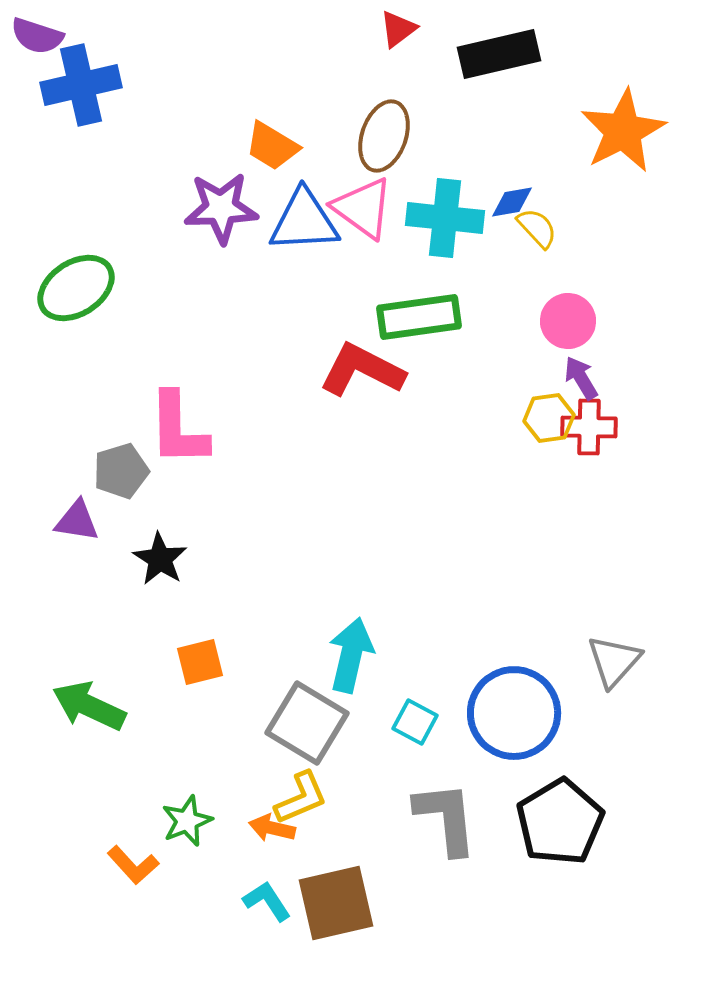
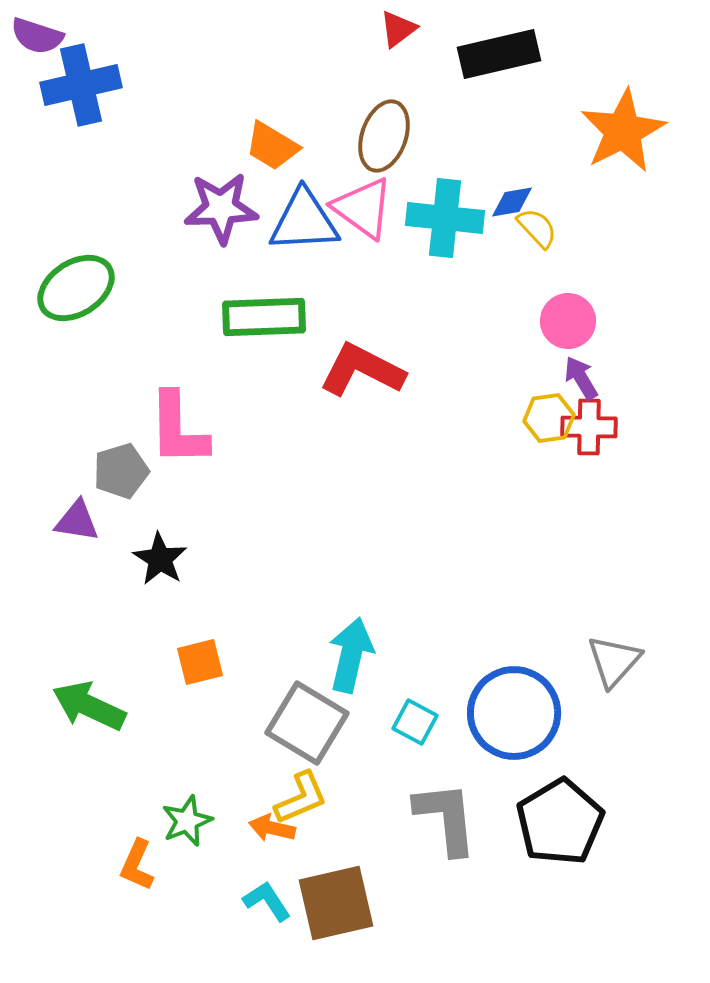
green rectangle: moved 155 px left; rotated 6 degrees clockwise
orange L-shape: moved 4 px right; rotated 66 degrees clockwise
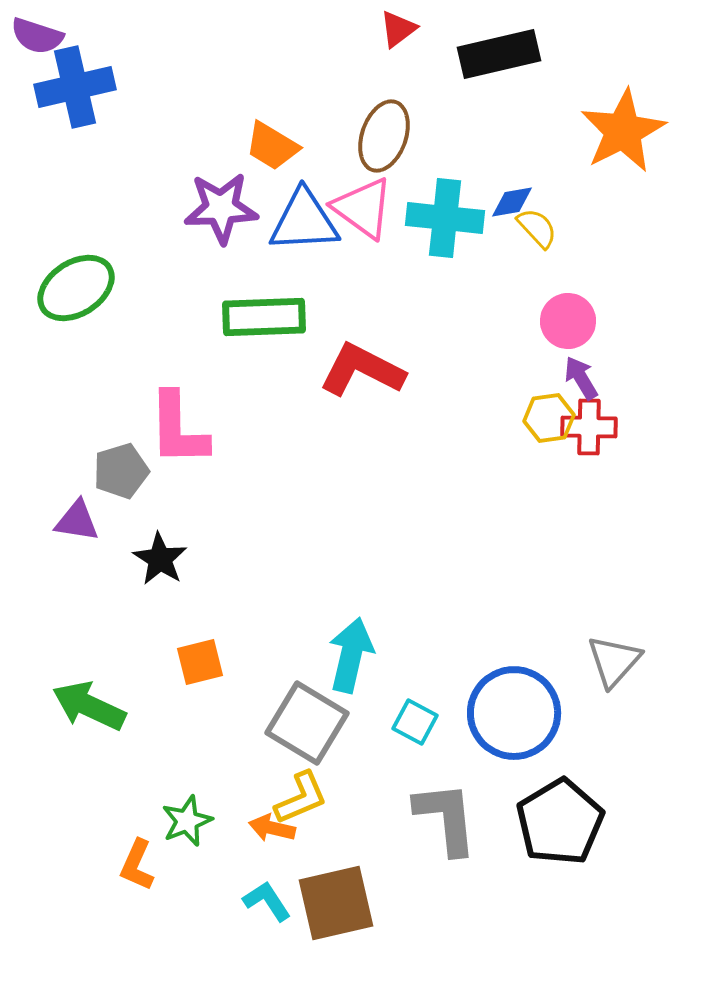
blue cross: moved 6 px left, 2 px down
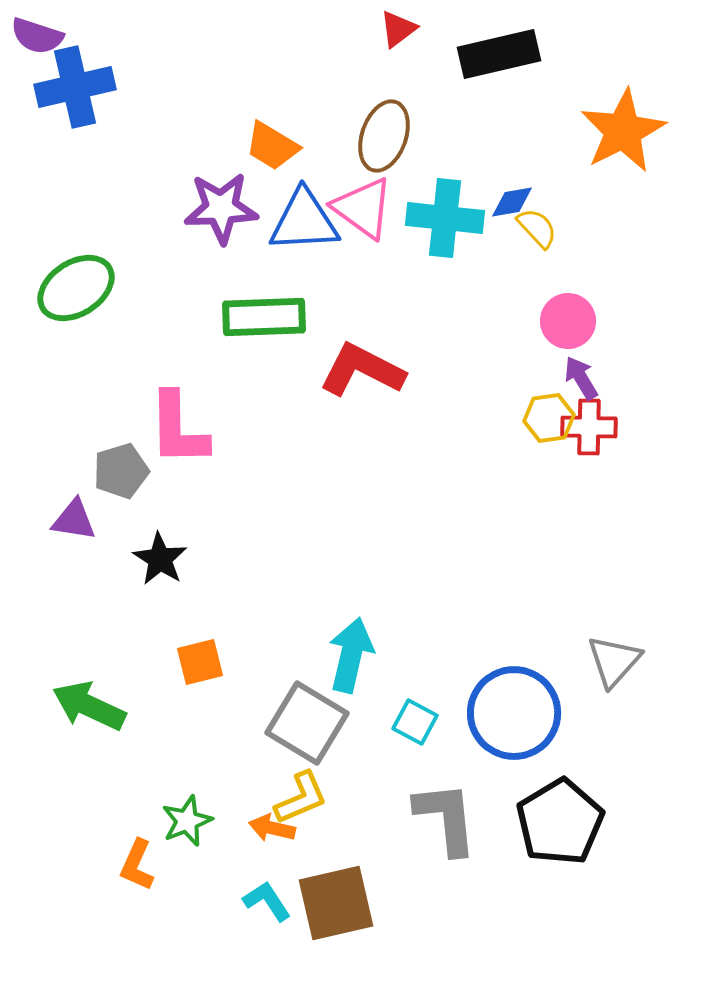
purple triangle: moved 3 px left, 1 px up
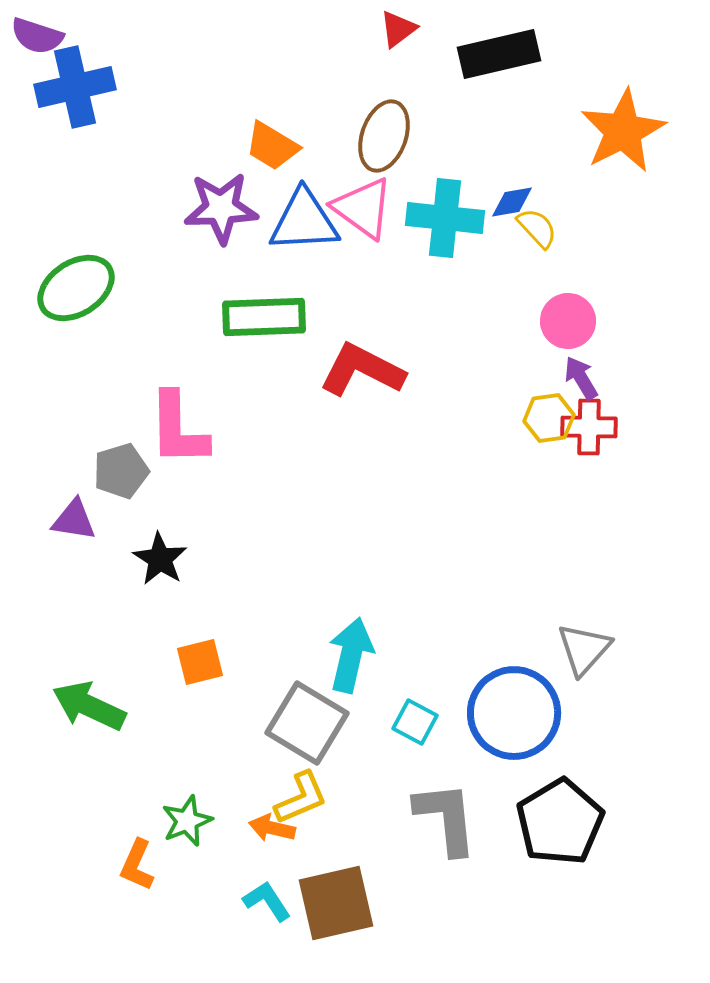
gray triangle: moved 30 px left, 12 px up
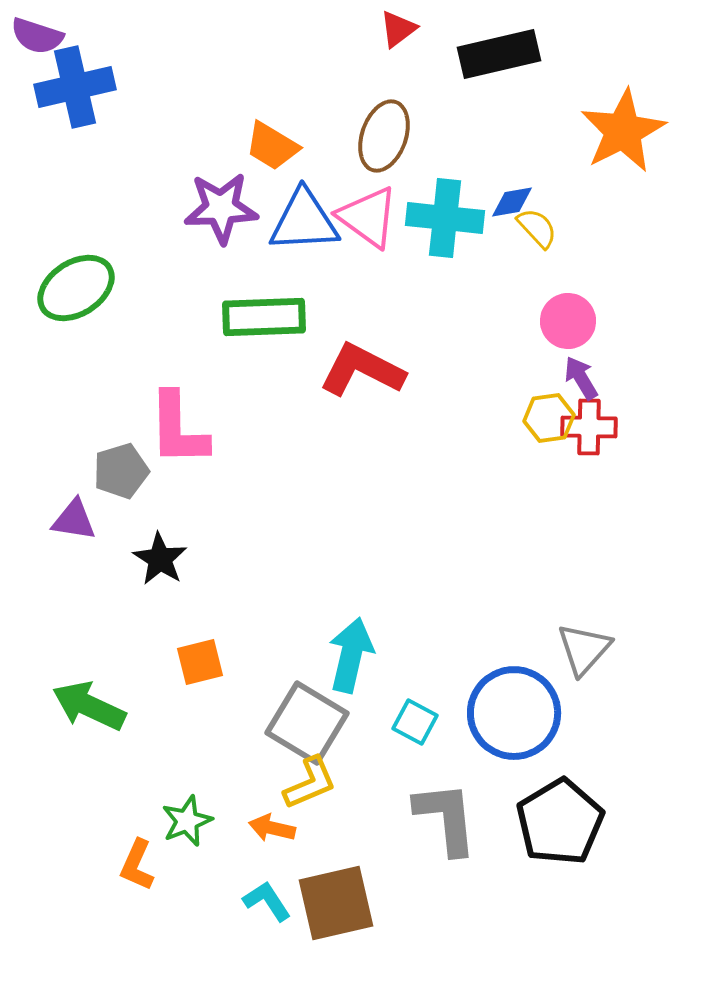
pink triangle: moved 5 px right, 9 px down
yellow L-shape: moved 9 px right, 15 px up
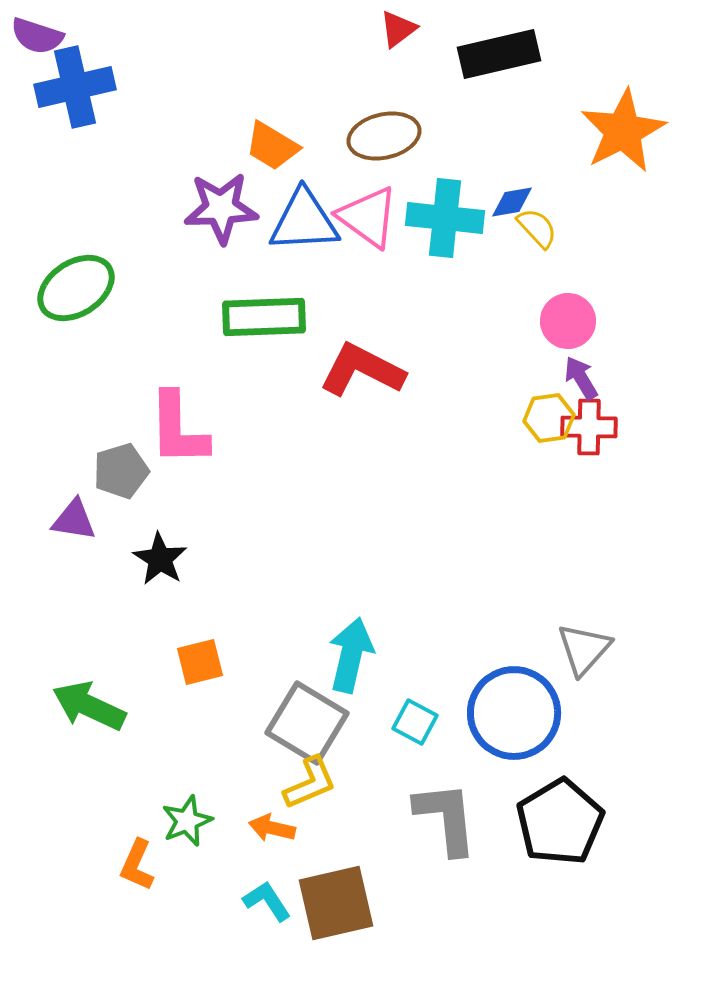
brown ellipse: rotated 58 degrees clockwise
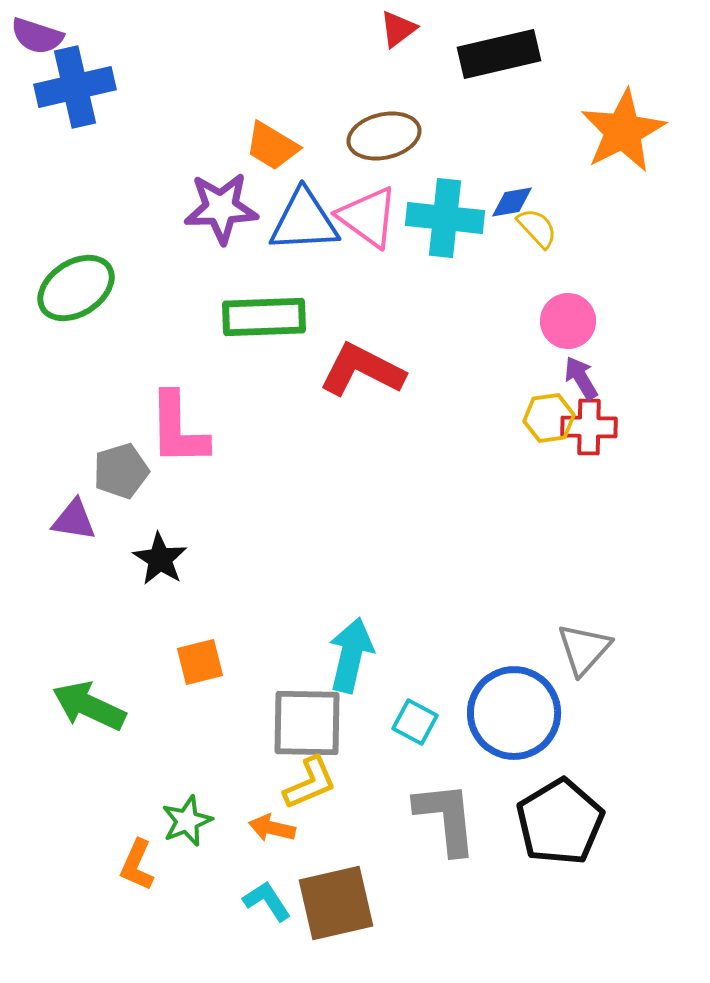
gray square: rotated 30 degrees counterclockwise
